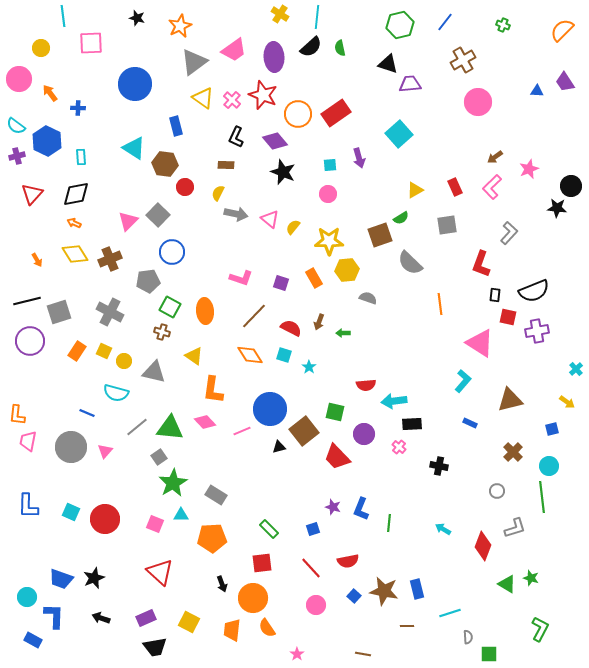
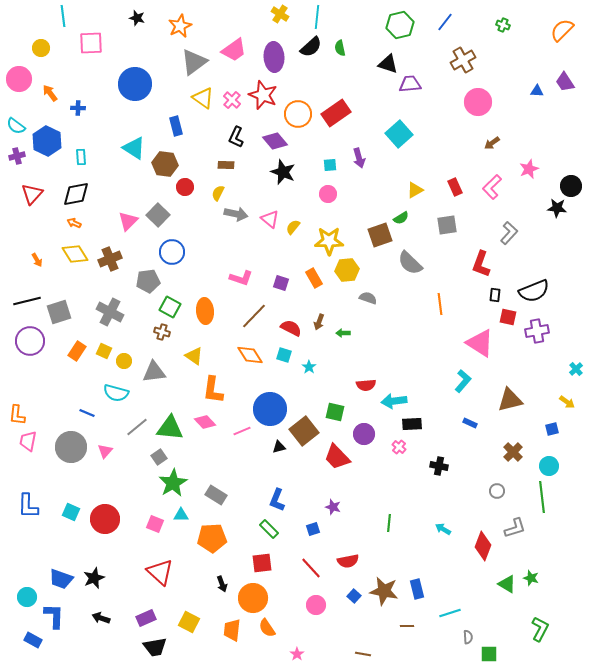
brown arrow at (495, 157): moved 3 px left, 14 px up
gray triangle at (154, 372): rotated 20 degrees counterclockwise
blue L-shape at (361, 509): moved 84 px left, 9 px up
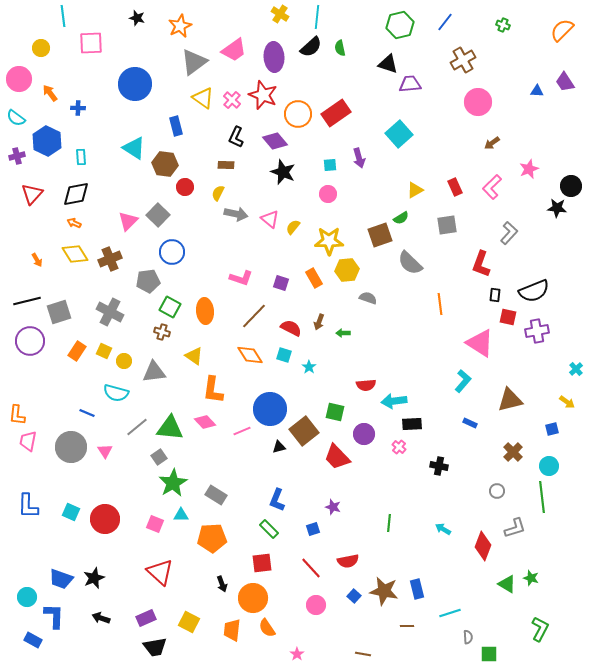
cyan semicircle at (16, 126): moved 8 px up
pink triangle at (105, 451): rotated 14 degrees counterclockwise
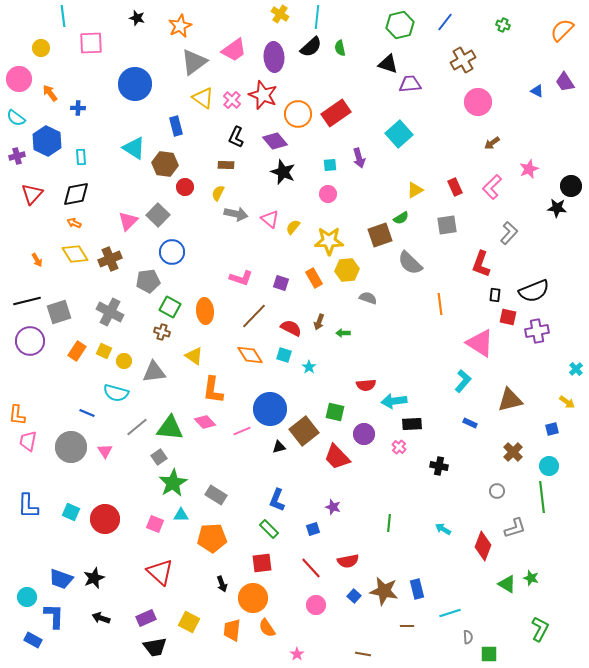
blue triangle at (537, 91): rotated 24 degrees clockwise
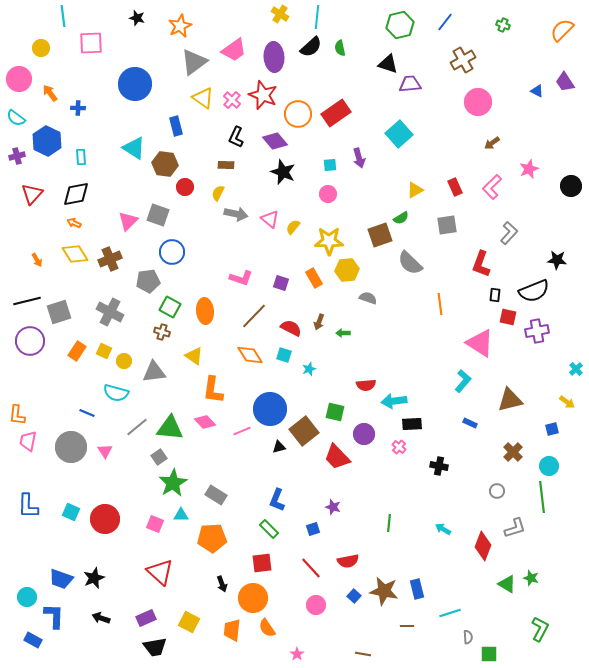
black star at (557, 208): moved 52 px down
gray square at (158, 215): rotated 25 degrees counterclockwise
cyan star at (309, 367): moved 2 px down; rotated 16 degrees clockwise
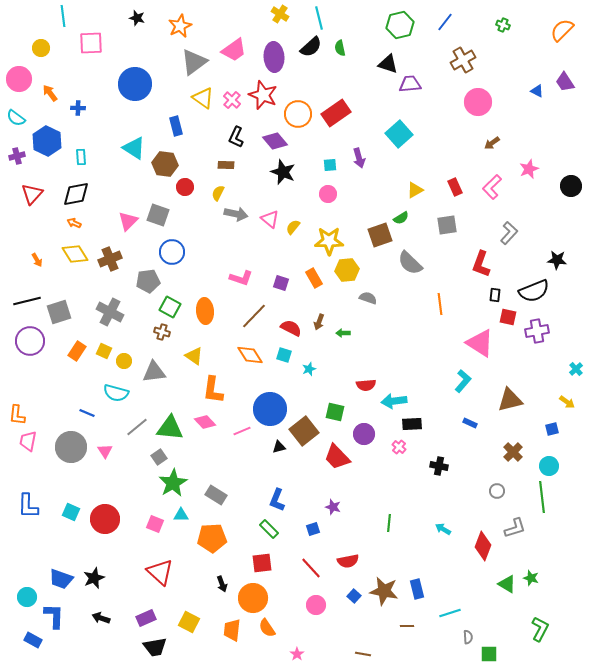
cyan line at (317, 17): moved 2 px right, 1 px down; rotated 20 degrees counterclockwise
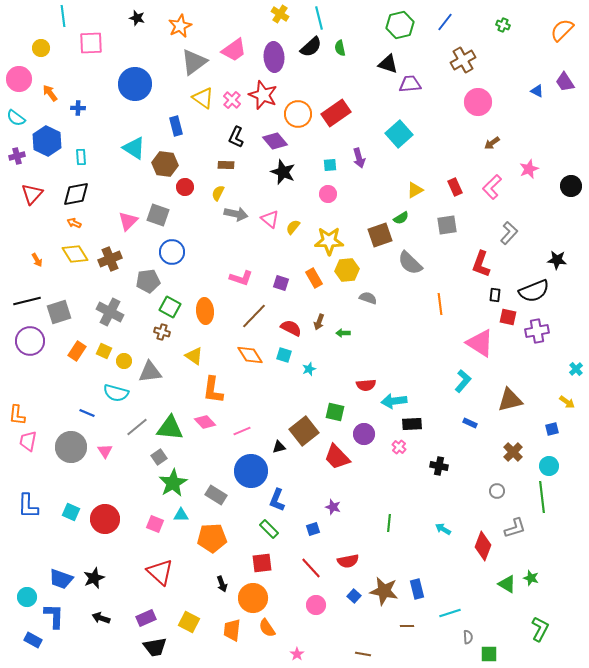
gray triangle at (154, 372): moved 4 px left
blue circle at (270, 409): moved 19 px left, 62 px down
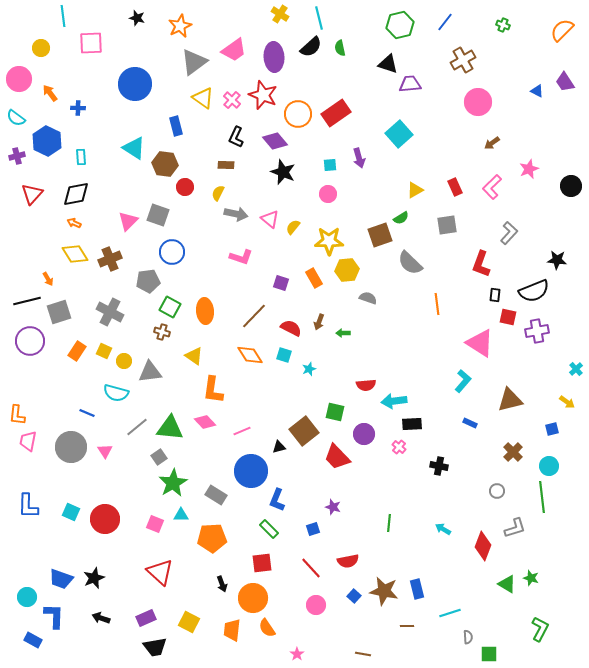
orange arrow at (37, 260): moved 11 px right, 19 px down
pink L-shape at (241, 278): moved 21 px up
orange line at (440, 304): moved 3 px left
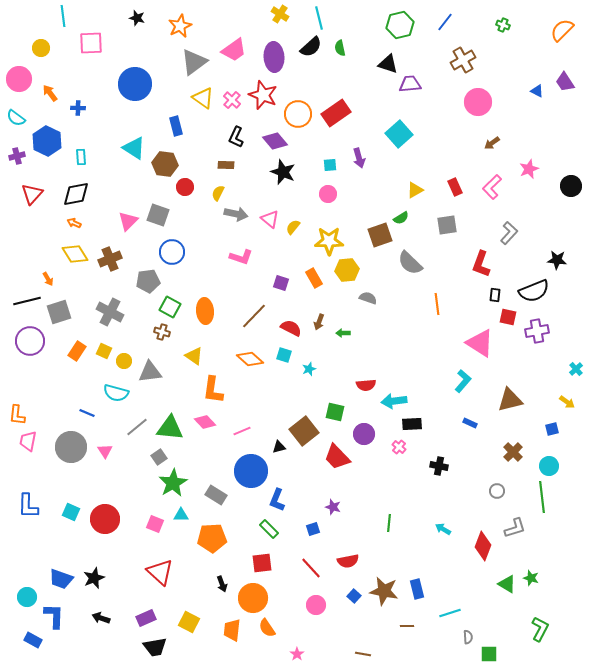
orange diamond at (250, 355): moved 4 px down; rotated 16 degrees counterclockwise
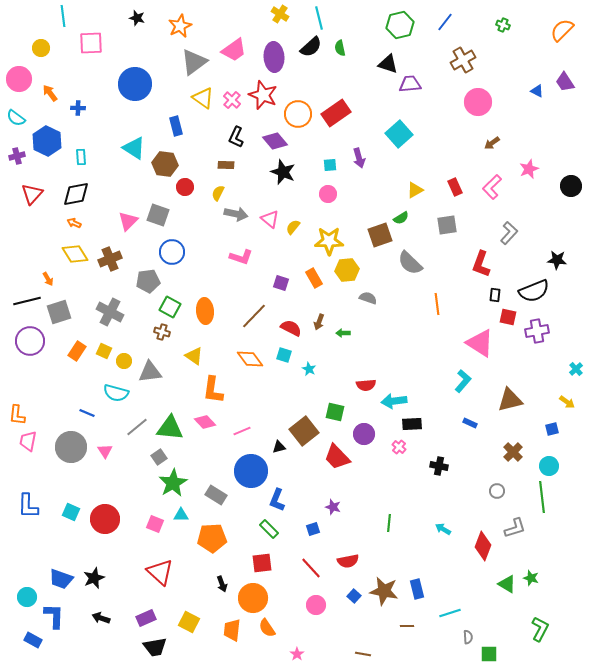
orange diamond at (250, 359): rotated 12 degrees clockwise
cyan star at (309, 369): rotated 24 degrees counterclockwise
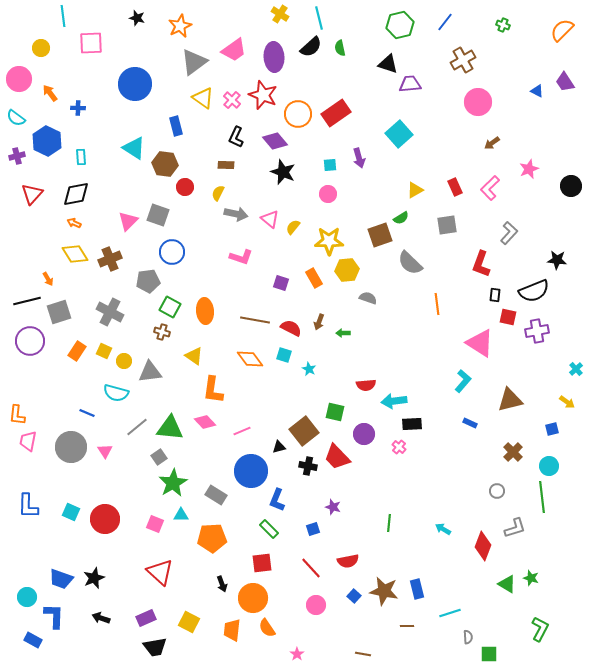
pink L-shape at (492, 187): moved 2 px left, 1 px down
brown line at (254, 316): moved 1 px right, 4 px down; rotated 56 degrees clockwise
black cross at (439, 466): moved 131 px left
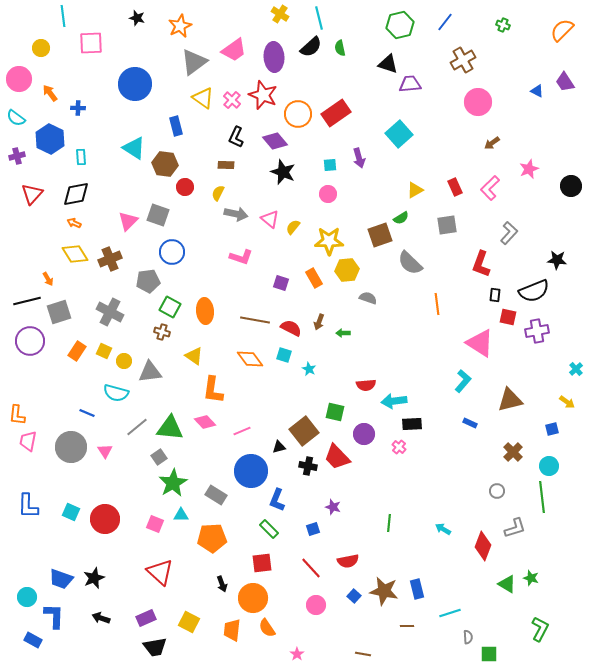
blue hexagon at (47, 141): moved 3 px right, 2 px up
